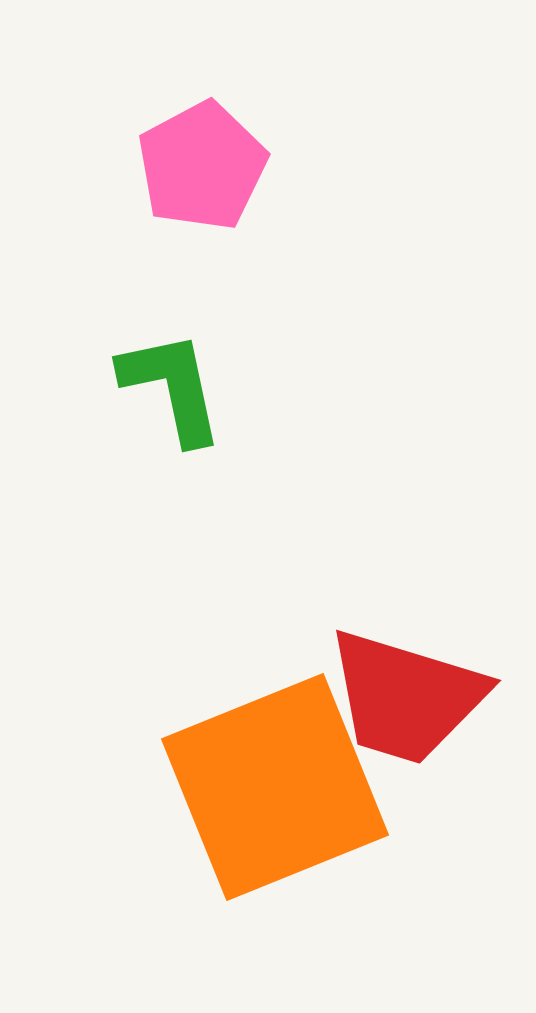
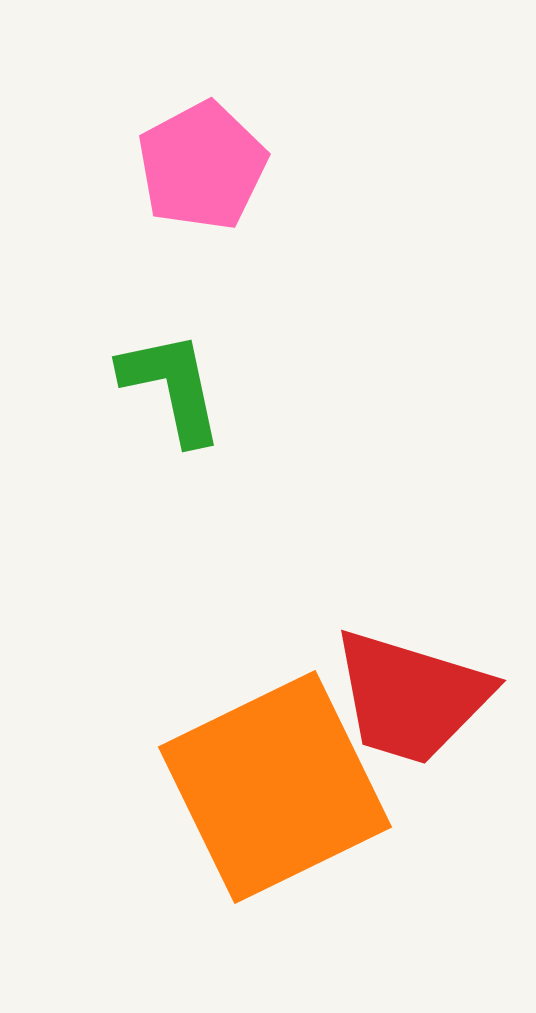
red trapezoid: moved 5 px right
orange square: rotated 4 degrees counterclockwise
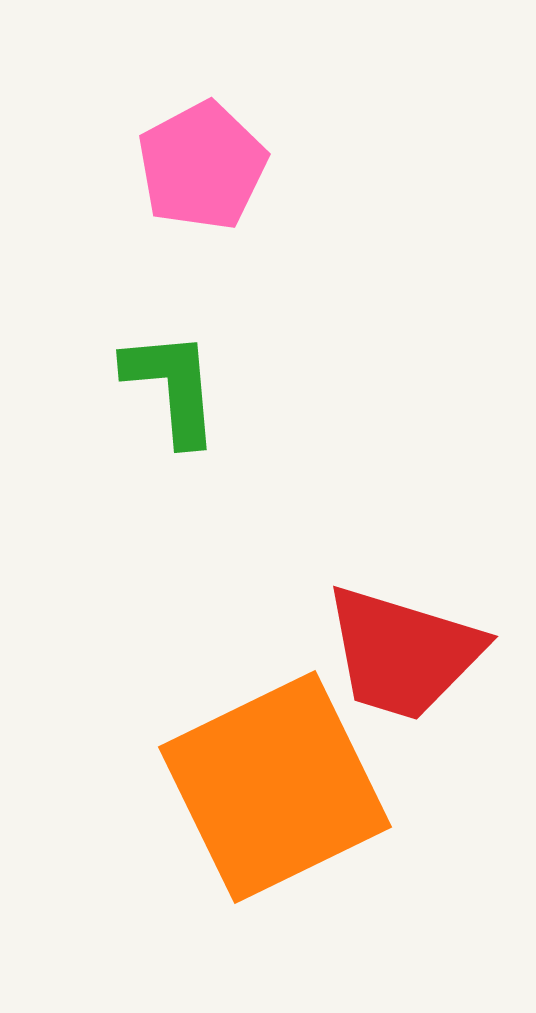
green L-shape: rotated 7 degrees clockwise
red trapezoid: moved 8 px left, 44 px up
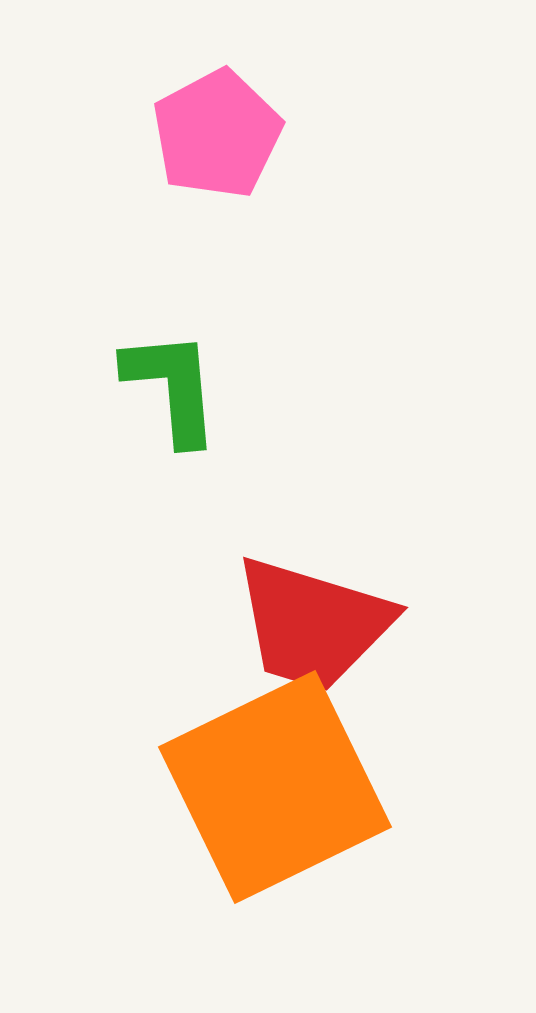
pink pentagon: moved 15 px right, 32 px up
red trapezoid: moved 90 px left, 29 px up
